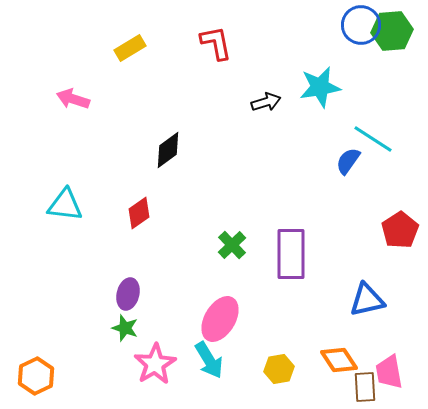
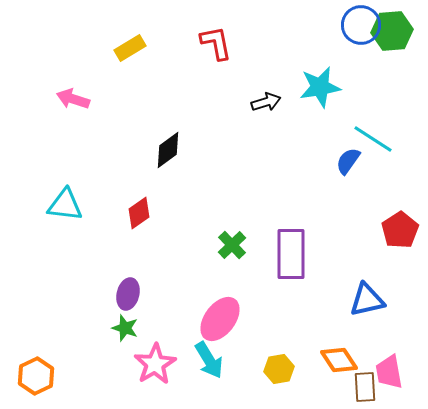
pink ellipse: rotated 6 degrees clockwise
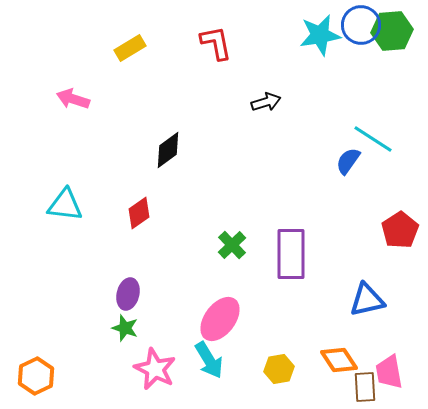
cyan star: moved 52 px up
pink star: moved 5 px down; rotated 15 degrees counterclockwise
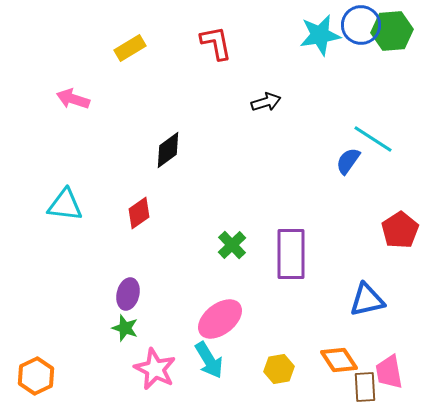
pink ellipse: rotated 15 degrees clockwise
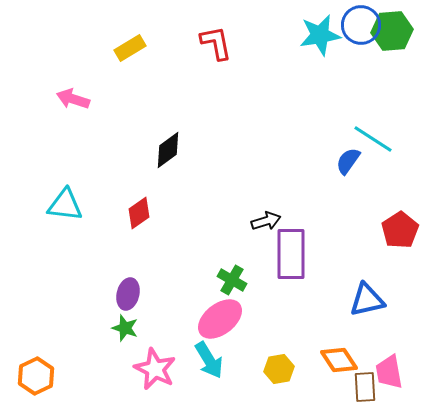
black arrow: moved 119 px down
green cross: moved 35 px down; rotated 16 degrees counterclockwise
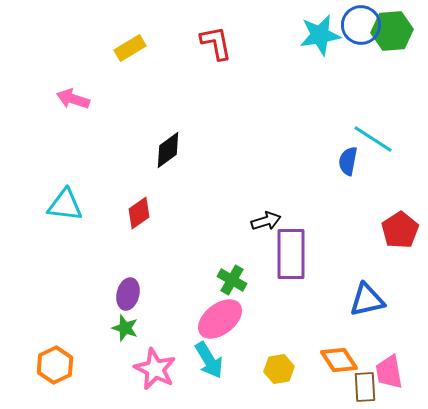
blue semicircle: rotated 24 degrees counterclockwise
orange hexagon: moved 19 px right, 11 px up
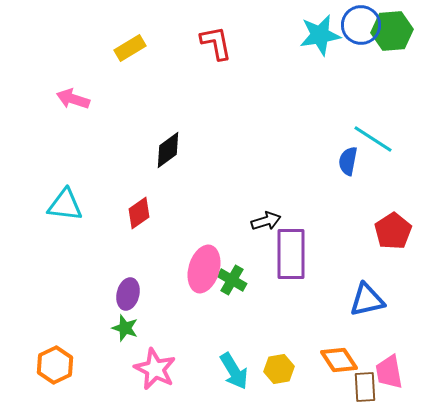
red pentagon: moved 7 px left, 1 px down
pink ellipse: moved 16 px left, 50 px up; rotated 36 degrees counterclockwise
cyan arrow: moved 25 px right, 11 px down
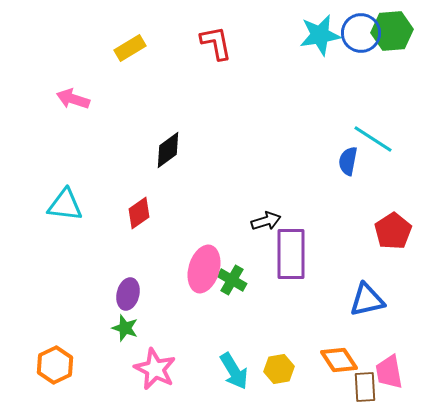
blue circle: moved 8 px down
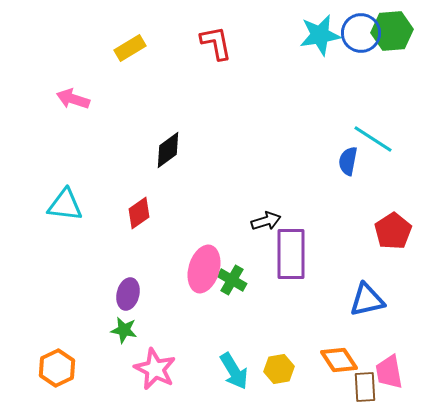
green star: moved 1 px left, 2 px down; rotated 8 degrees counterclockwise
orange hexagon: moved 2 px right, 3 px down
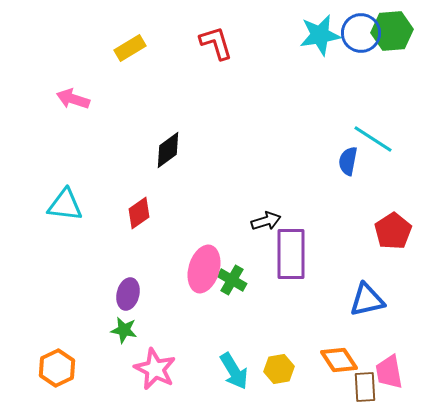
red L-shape: rotated 6 degrees counterclockwise
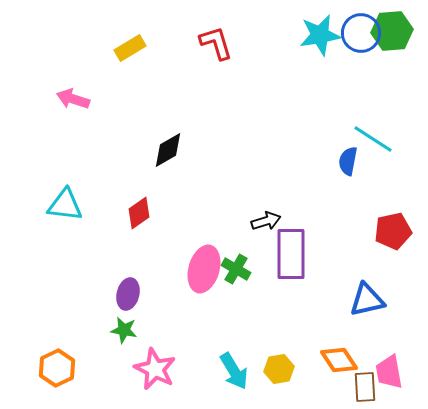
black diamond: rotated 6 degrees clockwise
red pentagon: rotated 21 degrees clockwise
green cross: moved 4 px right, 11 px up
